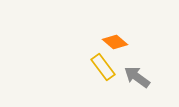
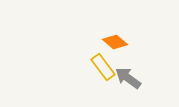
gray arrow: moved 9 px left, 1 px down
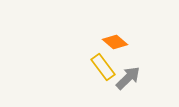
gray arrow: rotated 100 degrees clockwise
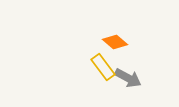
gray arrow: rotated 72 degrees clockwise
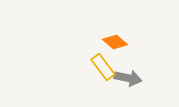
gray arrow: rotated 16 degrees counterclockwise
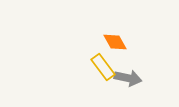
orange diamond: rotated 20 degrees clockwise
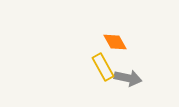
yellow rectangle: rotated 8 degrees clockwise
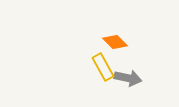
orange diamond: rotated 15 degrees counterclockwise
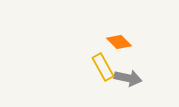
orange diamond: moved 4 px right
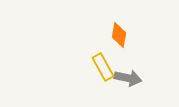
orange diamond: moved 7 px up; rotated 55 degrees clockwise
